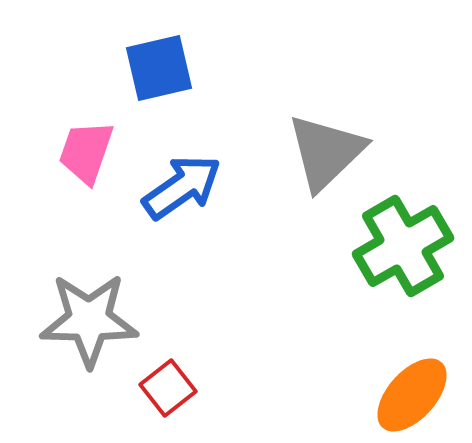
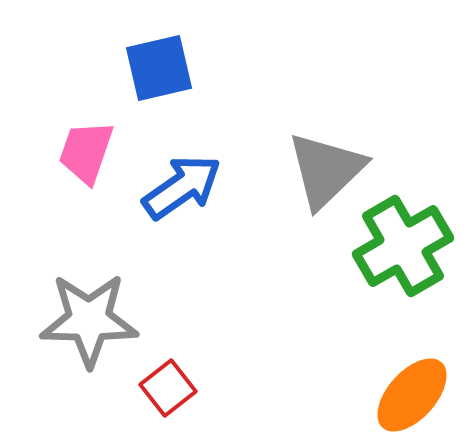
gray triangle: moved 18 px down
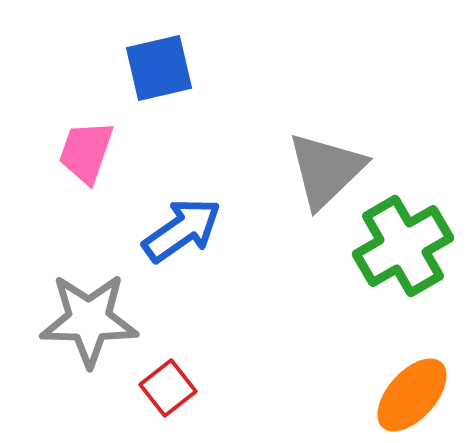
blue arrow: moved 43 px down
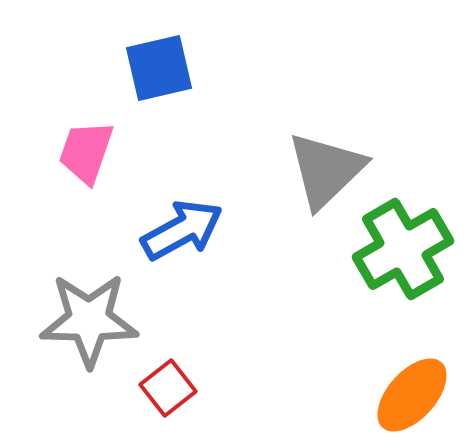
blue arrow: rotated 6 degrees clockwise
green cross: moved 3 px down
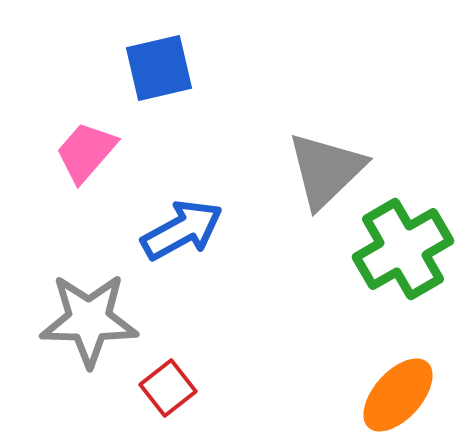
pink trapezoid: rotated 22 degrees clockwise
orange ellipse: moved 14 px left
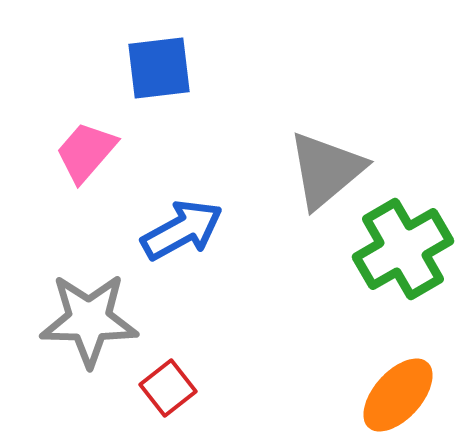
blue square: rotated 6 degrees clockwise
gray triangle: rotated 4 degrees clockwise
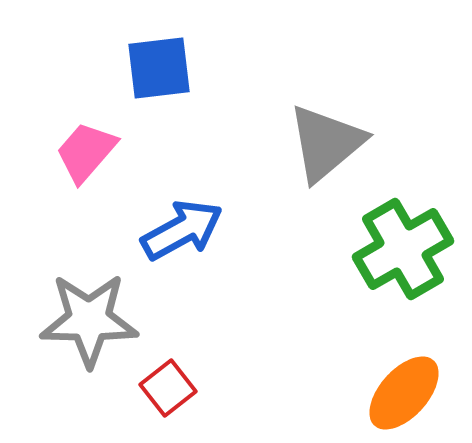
gray triangle: moved 27 px up
orange ellipse: moved 6 px right, 2 px up
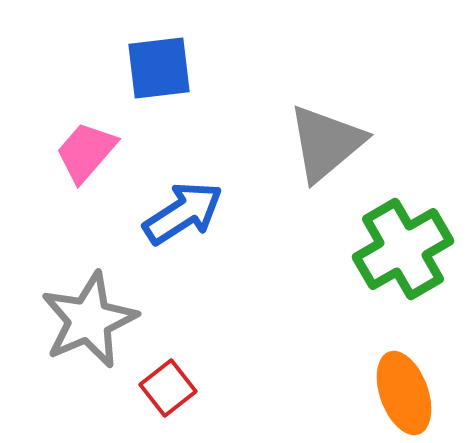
blue arrow: moved 1 px right, 17 px up; rotated 4 degrees counterclockwise
gray star: rotated 24 degrees counterclockwise
orange ellipse: rotated 62 degrees counterclockwise
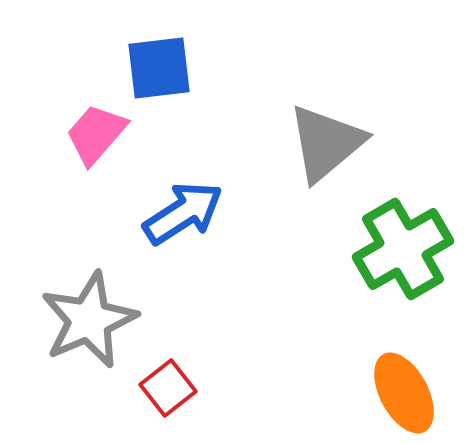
pink trapezoid: moved 10 px right, 18 px up
orange ellipse: rotated 8 degrees counterclockwise
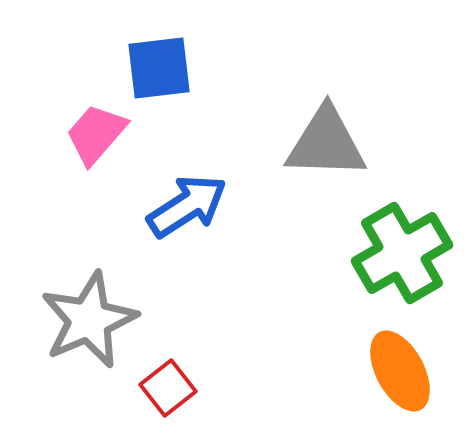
gray triangle: rotated 42 degrees clockwise
blue arrow: moved 4 px right, 7 px up
green cross: moved 1 px left, 4 px down
orange ellipse: moved 4 px left, 22 px up
